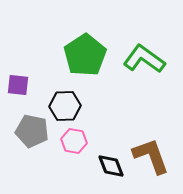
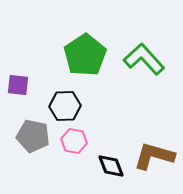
green L-shape: rotated 12 degrees clockwise
gray pentagon: moved 1 px right, 5 px down
brown L-shape: moved 3 px right; rotated 54 degrees counterclockwise
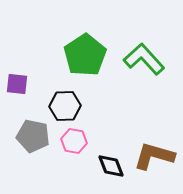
purple square: moved 1 px left, 1 px up
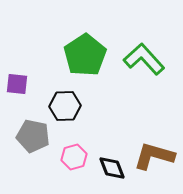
pink hexagon: moved 16 px down; rotated 25 degrees counterclockwise
black diamond: moved 1 px right, 2 px down
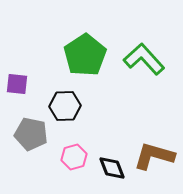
gray pentagon: moved 2 px left, 2 px up
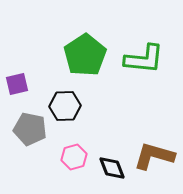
green L-shape: rotated 138 degrees clockwise
purple square: rotated 20 degrees counterclockwise
gray pentagon: moved 1 px left, 5 px up
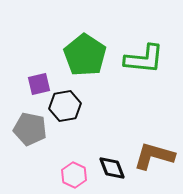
green pentagon: rotated 6 degrees counterclockwise
purple square: moved 22 px right
black hexagon: rotated 8 degrees counterclockwise
pink hexagon: moved 18 px down; rotated 20 degrees counterclockwise
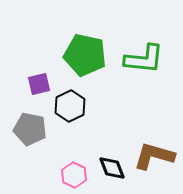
green pentagon: rotated 21 degrees counterclockwise
black hexagon: moved 5 px right; rotated 16 degrees counterclockwise
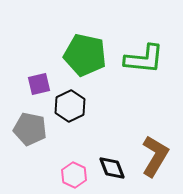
brown L-shape: moved 1 px right; rotated 105 degrees clockwise
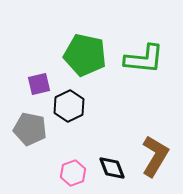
black hexagon: moved 1 px left
pink hexagon: moved 1 px left, 2 px up; rotated 15 degrees clockwise
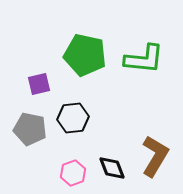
black hexagon: moved 4 px right, 12 px down; rotated 20 degrees clockwise
